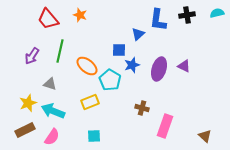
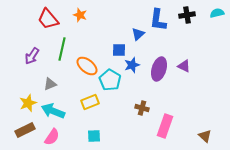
green line: moved 2 px right, 2 px up
gray triangle: rotated 40 degrees counterclockwise
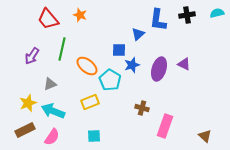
purple triangle: moved 2 px up
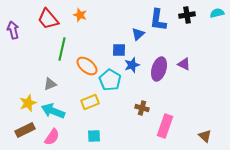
purple arrow: moved 19 px left, 26 px up; rotated 132 degrees clockwise
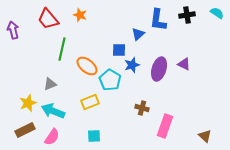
cyan semicircle: rotated 48 degrees clockwise
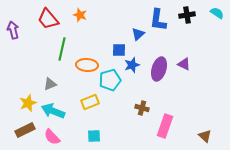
orange ellipse: moved 1 px up; rotated 35 degrees counterclockwise
cyan pentagon: rotated 25 degrees clockwise
pink semicircle: rotated 102 degrees clockwise
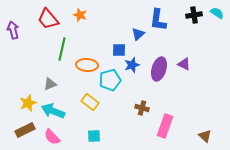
black cross: moved 7 px right
yellow rectangle: rotated 60 degrees clockwise
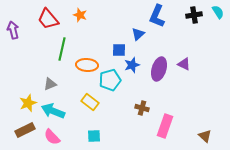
cyan semicircle: moved 1 px right, 1 px up; rotated 24 degrees clockwise
blue L-shape: moved 1 px left, 4 px up; rotated 15 degrees clockwise
